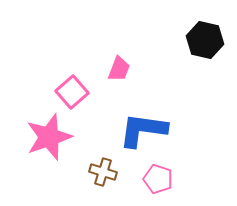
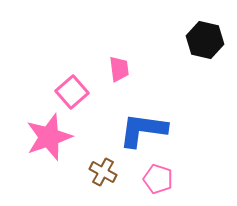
pink trapezoid: rotated 28 degrees counterclockwise
brown cross: rotated 12 degrees clockwise
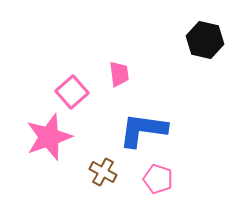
pink trapezoid: moved 5 px down
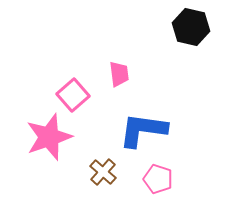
black hexagon: moved 14 px left, 13 px up
pink square: moved 1 px right, 3 px down
brown cross: rotated 12 degrees clockwise
